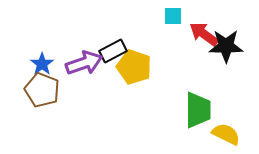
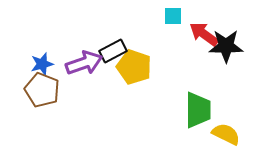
blue star: rotated 20 degrees clockwise
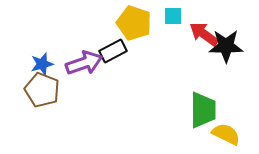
yellow pentagon: moved 44 px up
green trapezoid: moved 5 px right
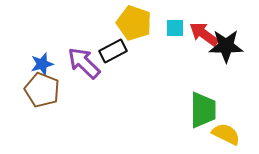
cyan square: moved 2 px right, 12 px down
purple arrow: rotated 117 degrees counterclockwise
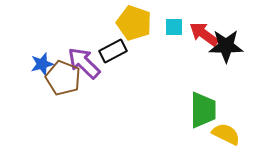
cyan square: moved 1 px left, 1 px up
brown pentagon: moved 21 px right, 12 px up
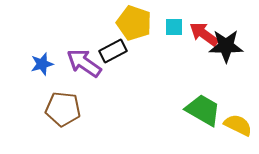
purple arrow: rotated 9 degrees counterclockwise
brown pentagon: moved 31 px down; rotated 16 degrees counterclockwise
green trapezoid: rotated 60 degrees counterclockwise
yellow semicircle: moved 12 px right, 9 px up
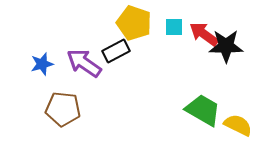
black rectangle: moved 3 px right
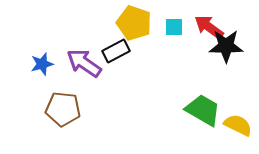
red arrow: moved 5 px right, 7 px up
